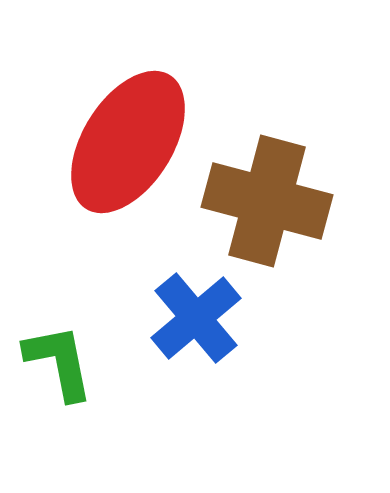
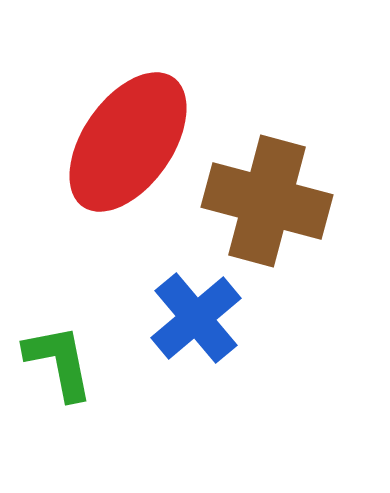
red ellipse: rotated 3 degrees clockwise
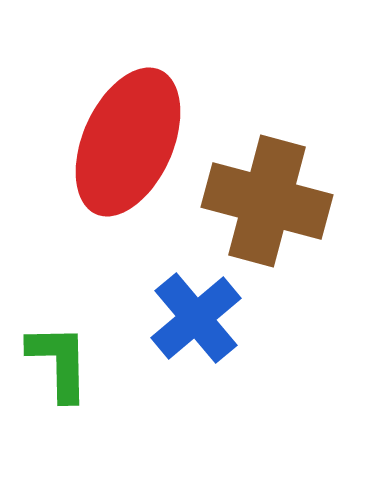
red ellipse: rotated 11 degrees counterclockwise
green L-shape: rotated 10 degrees clockwise
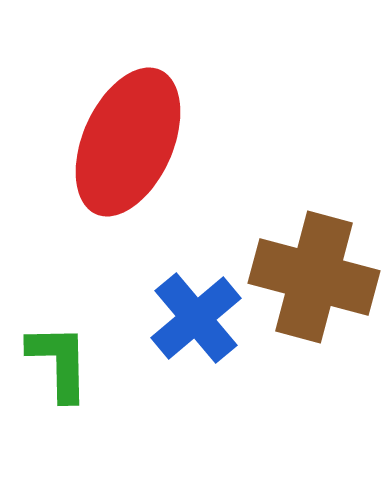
brown cross: moved 47 px right, 76 px down
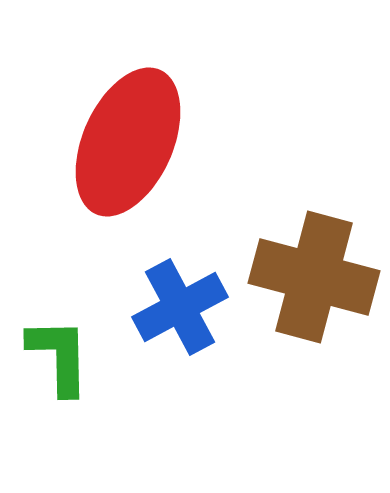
blue cross: moved 16 px left, 11 px up; rotated 12 degrees clockwise
green L-shape: moved 6 px up
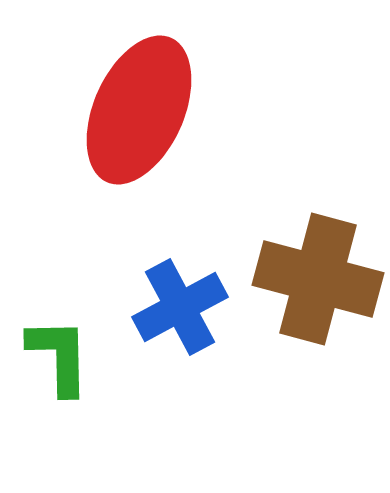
red ellipse: moved 11 px right, 32 px up
brown cross: moved 4 px right, 2 px down
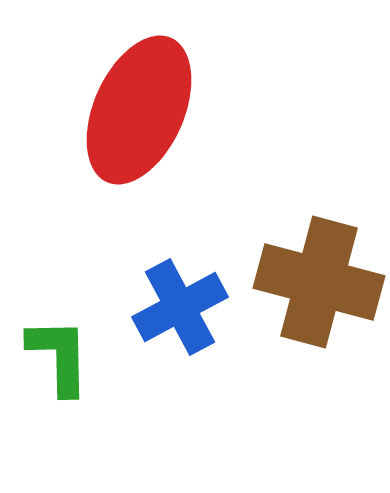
brown cross: moved 1 px right, 3 px down
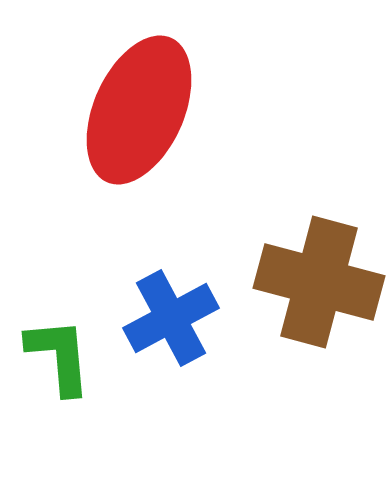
blue cross: moved 9 px left, 11 px down
green L-shape: rotated 4 degrees counterclockwise
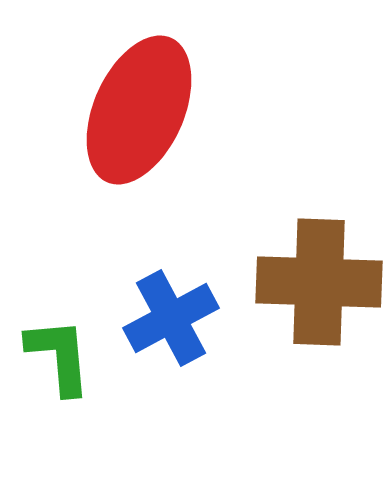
brown cross: rotated 13 degrees counterclockwise
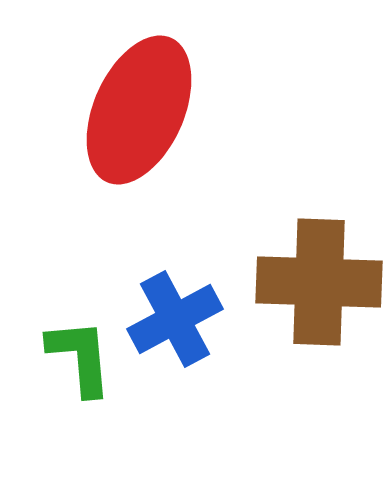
blue cross: moved 4 px right, 1 px down
green L-shape: moved 21 px right, 1 px down
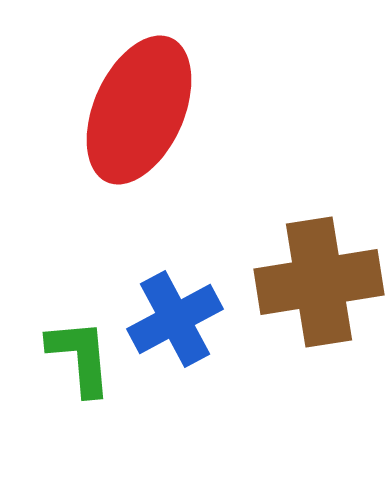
brown cross: rotated 11 degrees counterclockwise
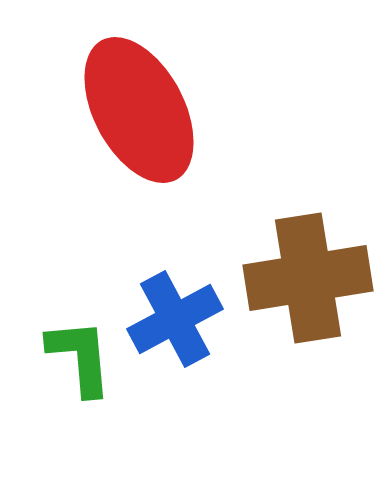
red ellipse: rotated 52 degrees counterclockwise
brown cross: moved 11 px left, 4 px up
